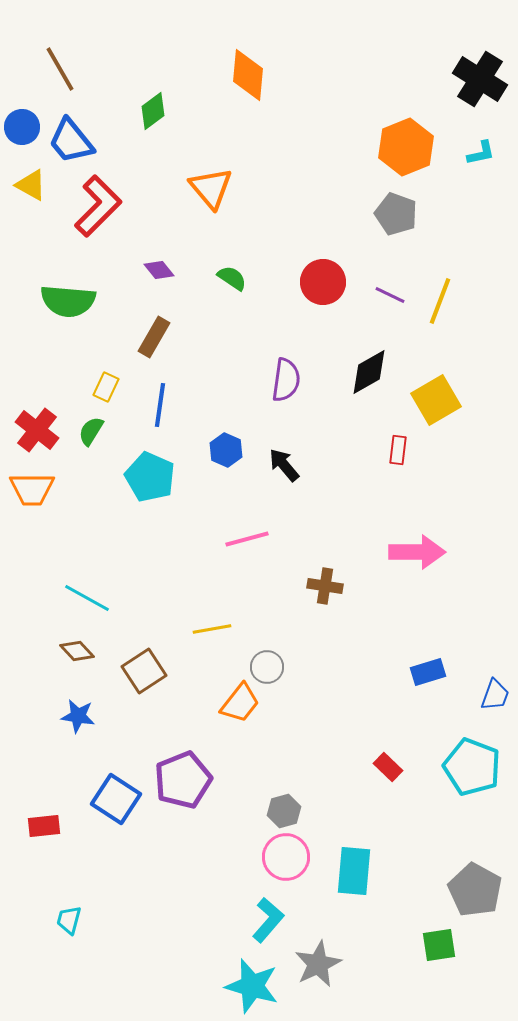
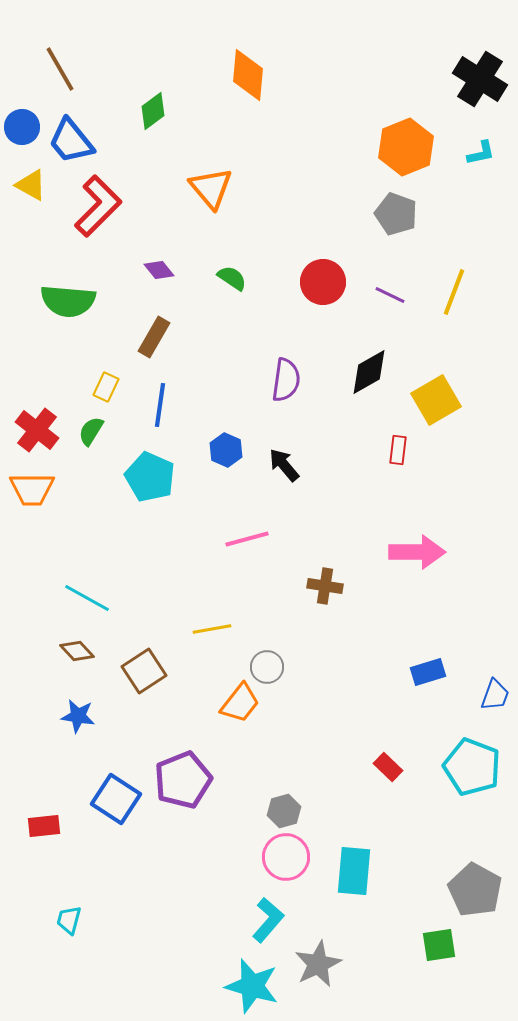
yellow line at (440, 301): moved 14 px right, 9 px up
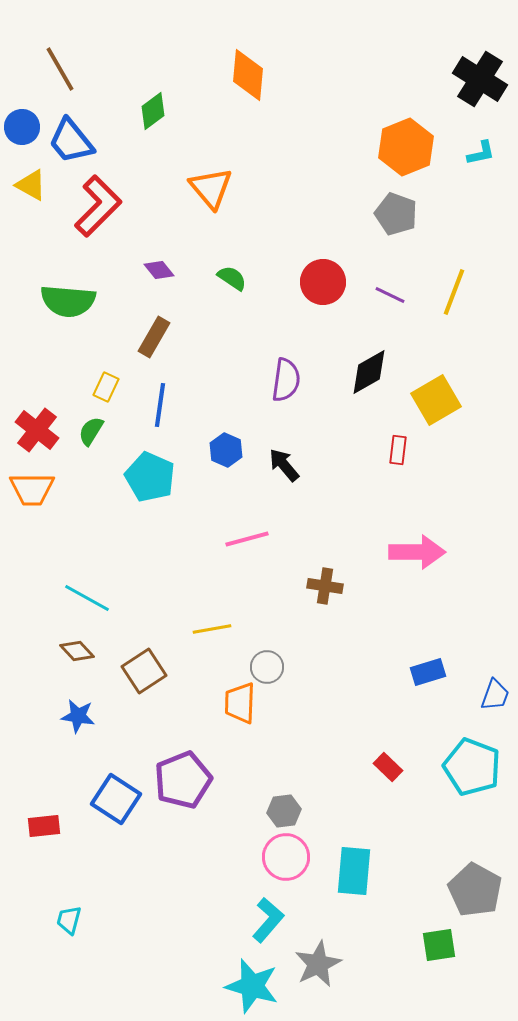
orange trapezoid at (240, 703): rotated 144 degrees clockwise
gray hexagon at (284, 811): rotated 8 degrees clockwise
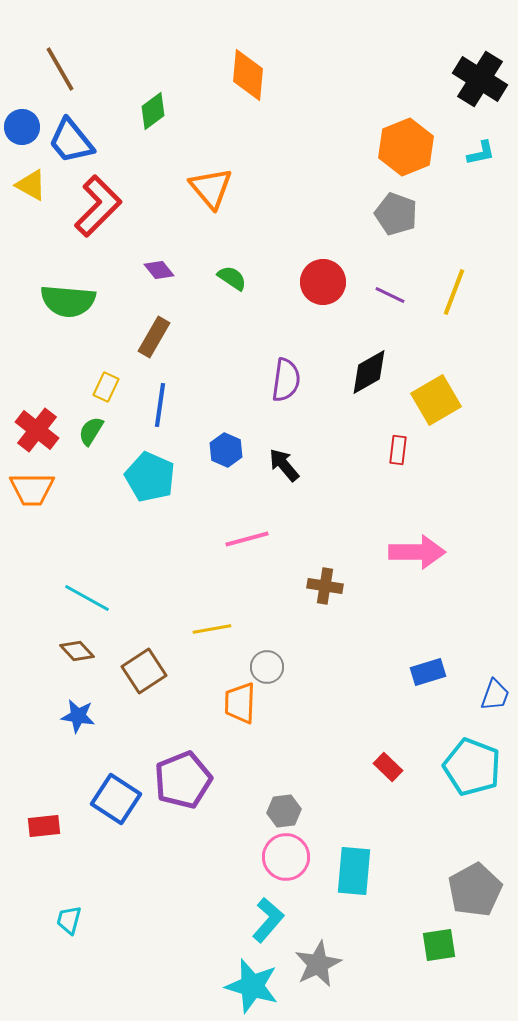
gray pentagon at (475, 890): rotated 14 degrees clockwise
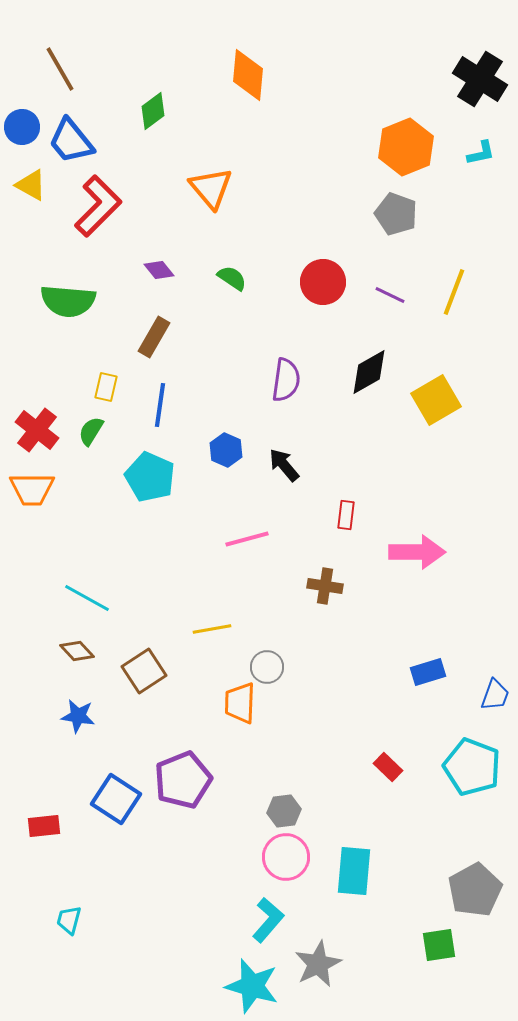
yellow rectangle at (106, 387): rotated 12 degrees counterclockwise
red rectangle at (398, 450): moved 52 px left, 65 px down
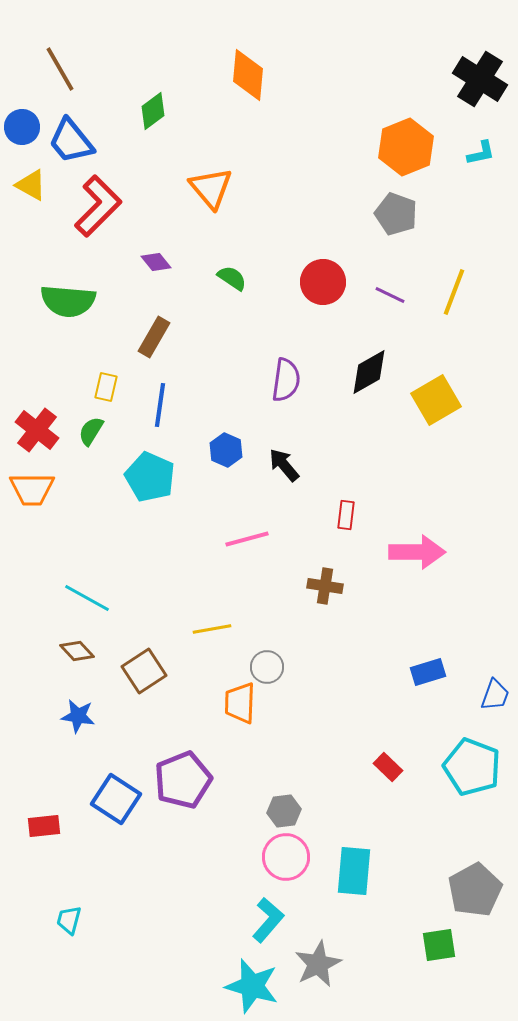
purple diamond at (159, 270): moved 3 px left, 8 px up
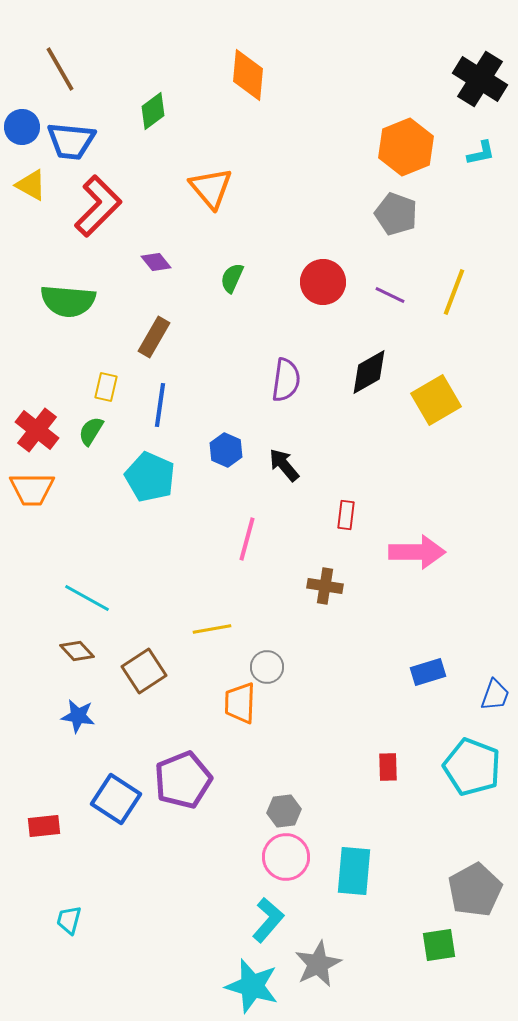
blue trapezoid at (71, 141): rotated 45 degrees counterclockwise
green semicircle at (232, 278): rotated 100 degrees counterclockwise
pink line at (247, 539): rotated 60 degrees counterclockwise
red rectangle at (388, 767): rotated 44 degrees clockwise
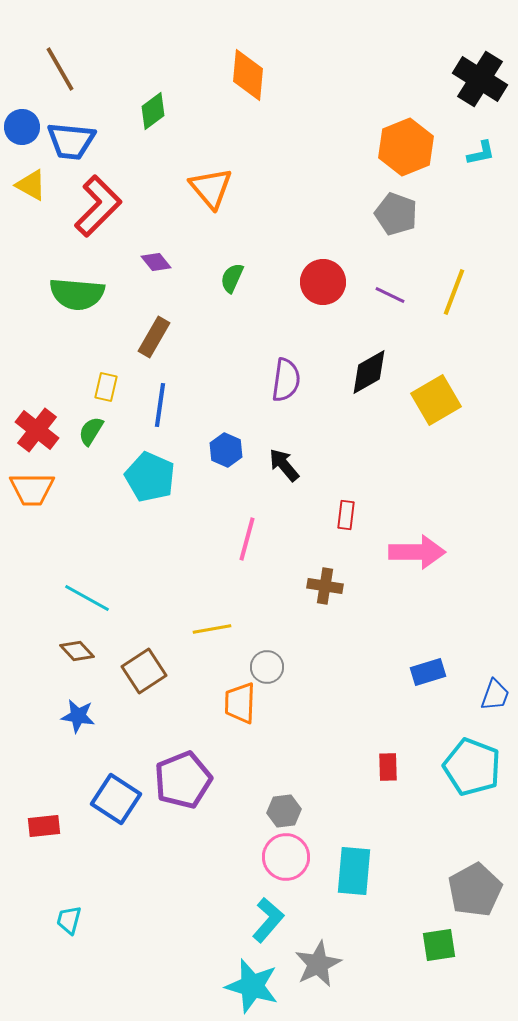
green semicircle at (68, 301): moved 9 px right, 7 px up
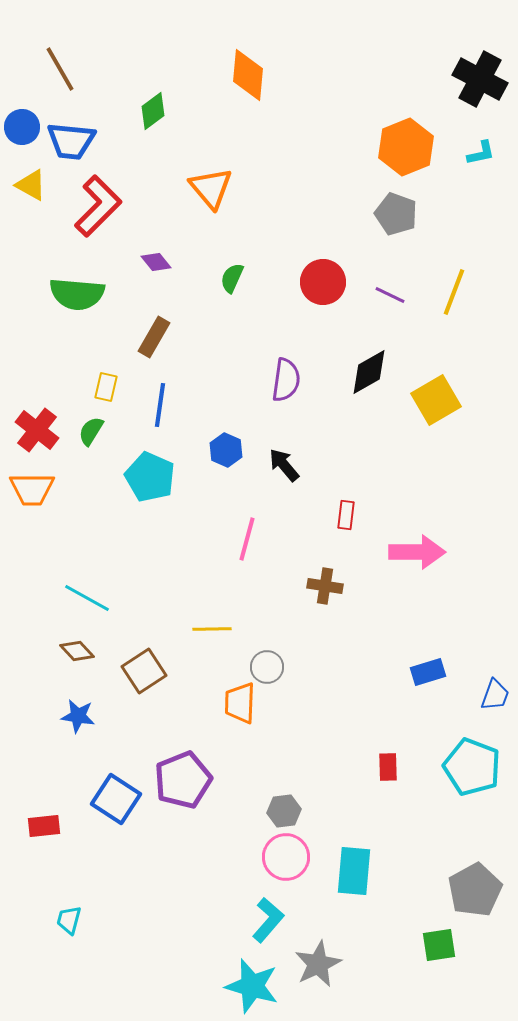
black cross at (480, 79): rotated 4 degrees counterclockwise
yellow line at (212, 629): rotated 9 degrees clockwise
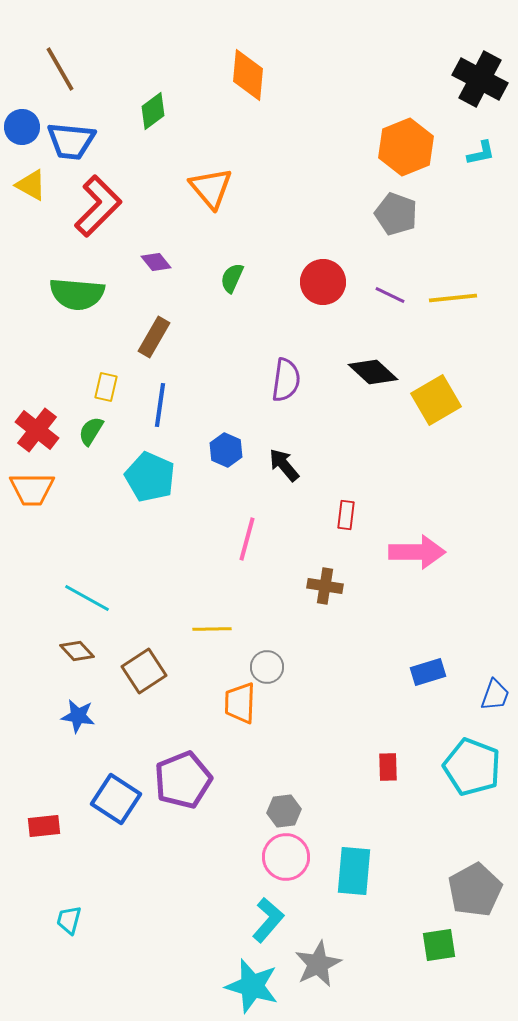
yellow line at (454, 292): moved 1 px left, 6 px down; rotated 63 degrees clockwise
black diamond at (369, 372): moved 4 px right; rotated 72 degrees clockwise
